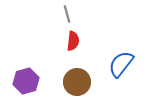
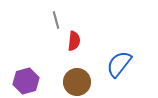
gray line: moved 11 px left, 6 px down
red semicircle: moved 1 px right
blue semicircle: moved 2 px left
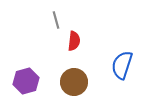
blue semicircle: moved 3 px right, 1 px down; rotated 20 degrees counterclockwise
brown circle: moved 3 px left
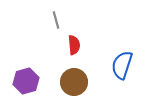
red semicircle: moved 4 px down; rotated 12 degrees counterclockwise
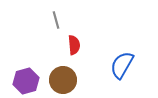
blue semicircle: rotated 12 degrees clockwise
brown circle: moved 11 px left, 2 px up
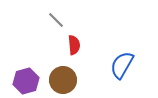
gray line: rotated 30 degrees counterclockwise
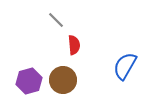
blue semicircle: moved 3 px right, 1 px down
purple hexagon: moved 3 px right
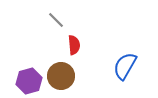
brown circle: moved 2 px left, 4 px up
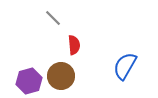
gray line: moved 3 px left, 2 px up
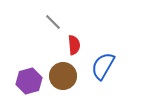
gray line: moved 4 px down
blue semicircle: moved 22 px left
brown circle: moved 2 px right
